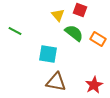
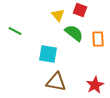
orange rectangle: rotated 56 degrees clockwise
red star: moved 1 px right
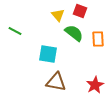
red square: moved 1 px down
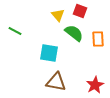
cyan square: moved 1 px right, 1 px up
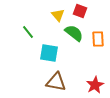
green line: moved 13 px right, 1 px down; rotated 24 degrees clockwise
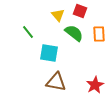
orange rectangle: moved 1 px right, 5 px up
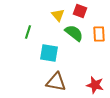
green line: rotated 56 degrees clockwise
red star: rotated 30 degrees counterclockwise
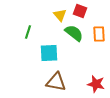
yellow triangle: moved 2 px right
cyan square: rotated 12 degrees counterclockwise
red star: moved 1 px right, 1 px up
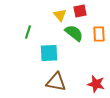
red square: rotated 32 degrees counterclockwise
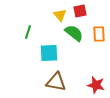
red star: moved 1 px down
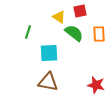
yellow triangle: moved 1 px left, 2 px down; rotated 16 degrees counterclockwise
brown triangle: moved 8 px left
